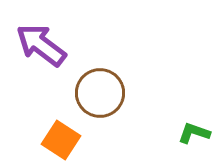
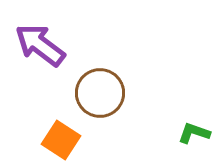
purple arrow: moved 1 px left
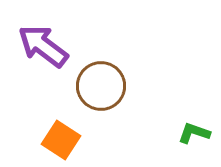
purple arrow: moved 3 px right, 1 px down
brown circle: moved 1 px right, 7 px up
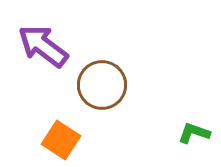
brown circle: moved 1 px right, 1 px up
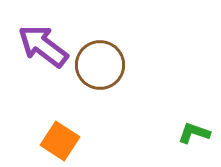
brown circle: moved 2 px left, 20 px up
orange square: moved 1 px left, 1 px down
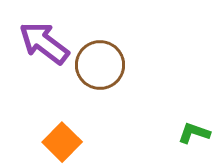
purple arrow: moved 1 px right, 3 px up
orange square: moved 2 px right, 1 px down; rotated 12 degrees clockwise
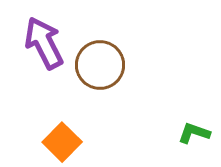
purple arrow: rotated 26 degrees clockwise
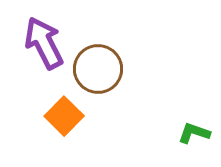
brown circle: moved 2 px left, 4 px down
orange square: moved 2 px right, 26 px up
